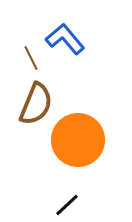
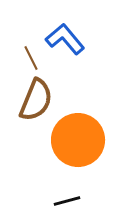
brown semicircle: moved 4 px up
black line: moved 4 px up; rotated 28 degrees clockwise
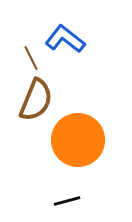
blue L-shape: rotated 12 degrees counterclockwise
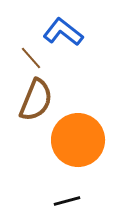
blue L-shape: moved 2 px left, 7 px up
brown line: rotated 15 degrees counterclockwise
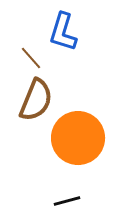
blue L-shape: rotated 111 degrees counterclockwise
orange circle: moved 2 px up
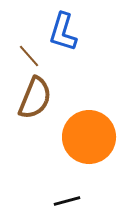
brown line: moved 2 px left, 2 px up
brown semicircle: moved 1 px left, 2 px up
orange circle: moved 11 px right, 1 px up
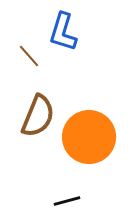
brown semicircle: moved 3 px right, 18 px down
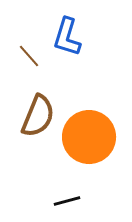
blue L-shape: moved 4 px right, 5 px down
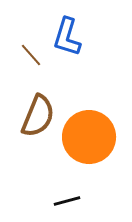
brown line: moved 2 px right, 1 px up
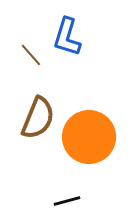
brown semicircle: moved 2 px down
